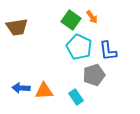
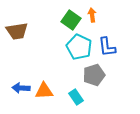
orange arrow: moved 2 px up; rotated 152 degrees counterclockwise
brown trapezoid: moved 4 px down
blue L-shape: moved 1 px left, 4 px up
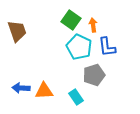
orange arrow: moved 1 px right, 10 px down
brown trapezoid: rotated 100 degrees counterclockwise
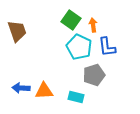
cyan rectangle: rotated 42 degrees counterclockwise
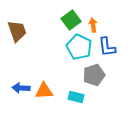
green square: rotated 18 degrees clockwise
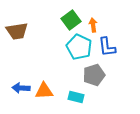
brown trapezoid: rotated 100 degrees clockwise
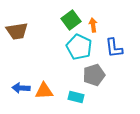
blue L-shape: moved 7 px right, 1 px down
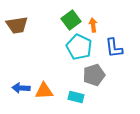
brown trapezoid: moved 6 px up
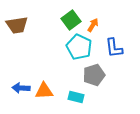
orange arrow: rotated 40 degrees clockwise
